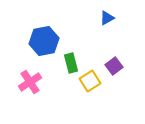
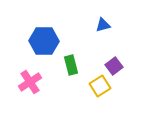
blue triangle: moved 4 px left, 7 px down; rotated 14 degrees clockwise
blue hexagon: rotated 12 degrees clockwise
green rectangle: moved 2 px down
yellow square: moved 10 px right, 5 px down
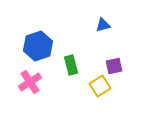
blue hexagon: moved 6 px left, 5 px down; rotated 20 degrees counterclockwise
purple square: rotated 24 degrees clockwise
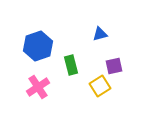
blue triangle: moved 3 px left, 9 px down
pink cross: moved 8 px right, 5 px down
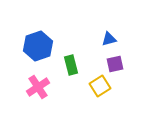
blue triangle: moved 9 px right, 5 px down
purple square: moved 1 px right, 2 px up
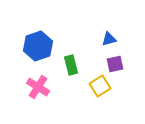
pink cross: rotated 25 degrees counterclockwise
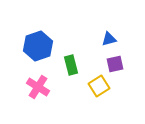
yellow square: moved 1 px left
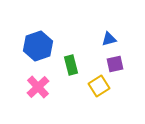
pink cross: rotated 15 degrees clockwise
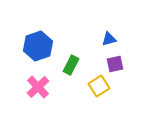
green rectangle: rotated 42 degrees clockwise
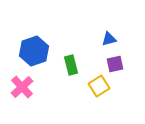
blue hexagon: moved 4 px left, 5 px down
green rectangle: rotated 42 degrees counterclockwise
pink cross: moved 16 px left
